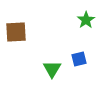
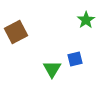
brown square: rotated 25 degrees counterclockwise
blue square: moved 4 px left
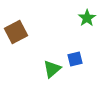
green star: moved 1 px right, 2 px up
green triangle: rotated 18 degrees clockwise
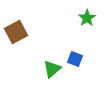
blue square: rotated 35 degrees clockwise
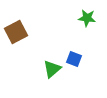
green star: rotated 30 degrees counterclockwise
blue square: moved 1 px left
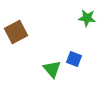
green triangle: rotated 30 degrees counterclockwise
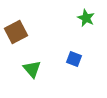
green star: moved 1 px left; rotated 18 degrees clockwise
green triangle: moved 20 px left
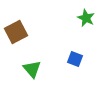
blue square: moved 1 px right
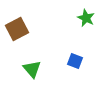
brown square: moved 1 px right, 3 px up
blue square: moved 2 px down
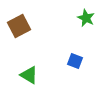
brown square: moved 2 px right, 3 px up
green triangle: moved 3 px left, 6 px down; rotated 18 degrees counterclockwise
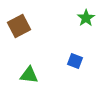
green star: rotated 12 degrees clockwise
green triangle: rotated 24 degrees counterclockwise
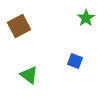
green triangle: rotated 30 degrees clockwise
